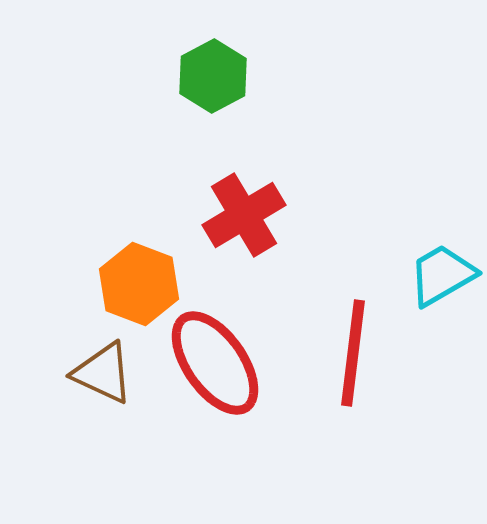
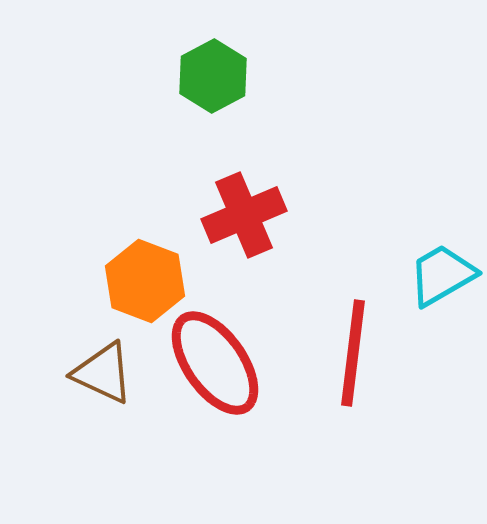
red cross: rotated 8 degrees clockwise
orange hexagon: moved 6 px right, 3 px up
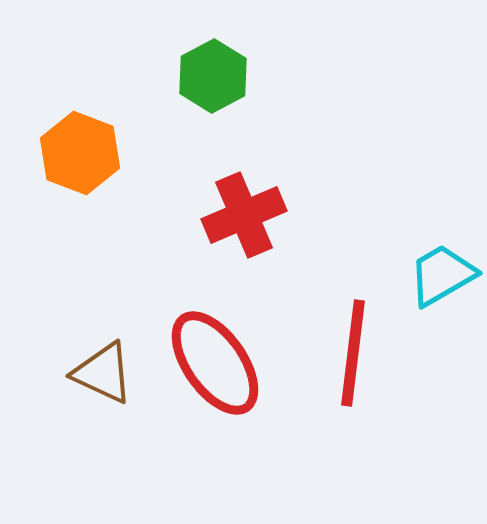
orange hexagon: moved 65 px left, 128 px up
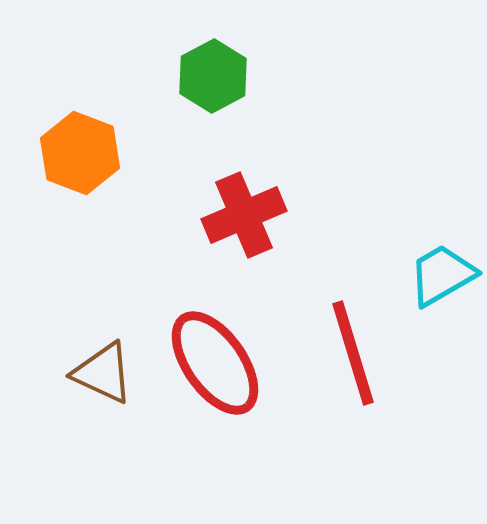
red line: rotated 24 degrees counterclockwise
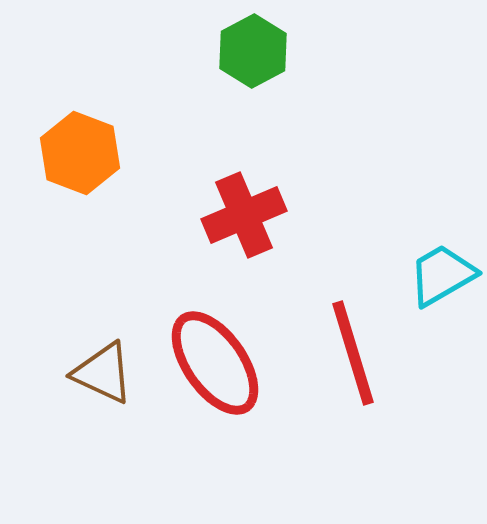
green hexagon: moved 40 px right, 25 px up
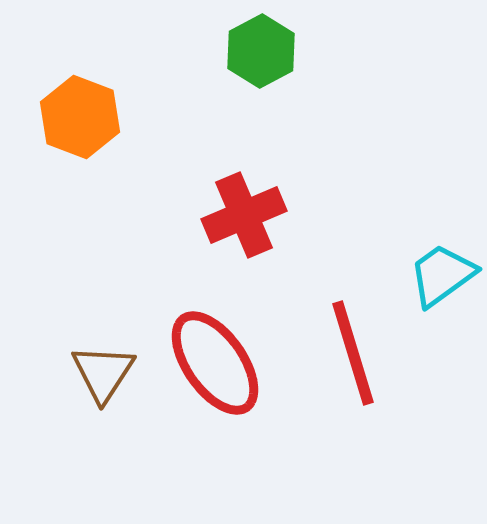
green hexagon: moved 8 px right
orange hexagon: moved 36 px up
cyan trapezoid: rotated 6 degrees counterclockwise
brown triangle: rotated 38 degrees clockwise
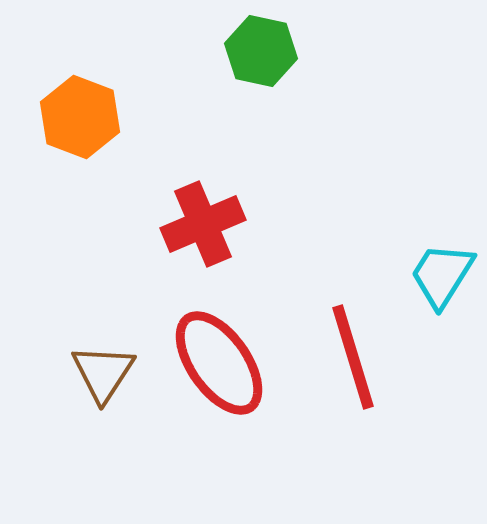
green hexagon: rotated 20 degrees counterclockwise
red cross: moved 41 px left, 9 px down
cyan trapezoid: rotated 22 degrees counterclockwise
red line: moved 4 px down
red ellipse: moved 4 px right
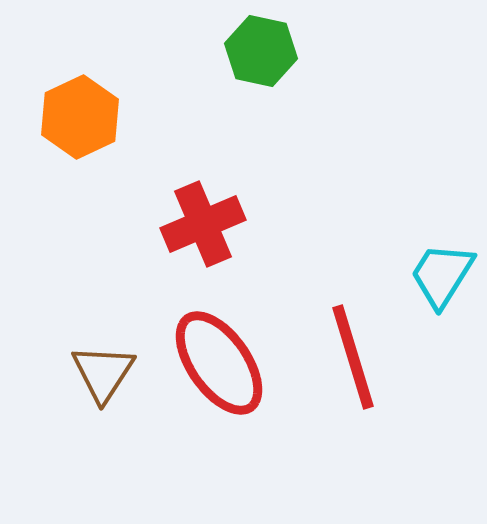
orange hexagon: rotated 14 degrees clockwise
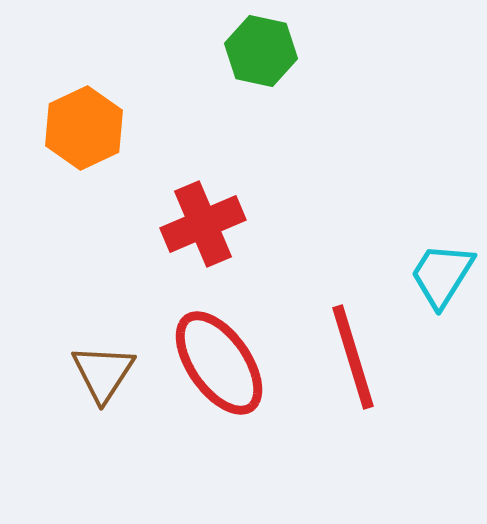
orange hexagon: moved 4 px right, 11 px down
